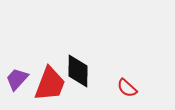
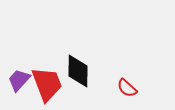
purple trapezoid: moved 2 px right, 1 px down
red trapezoid: moved 3 px left; rotated 42 degrees counterclockwise
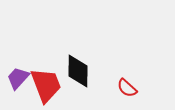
purple trapezoid: moved 1 px left, 2 px up
red trapezoid: moved 1 px left, 1 px down
